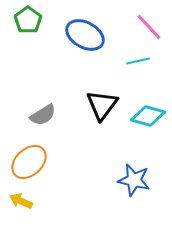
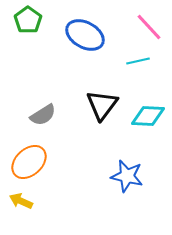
cyan diamond: rotated 12 degrees counterclockwise
blue star: moved 7 px left, 4 px up
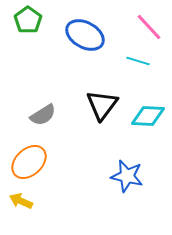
cyan line: rotated 30 degrees clockwise
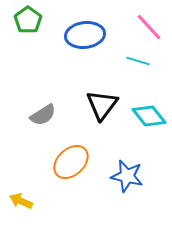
blue ellipse: rotated 36 degrees counterclockwise
cyan diamond: moved 1 px right; rotated 48 degrees clockwise
orange ellipse: moved 42 px right
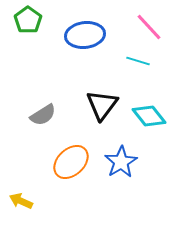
blue star: moved 6 px left, 14 px up; rotated 28 degrees clockwise
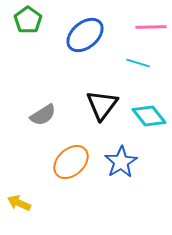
pink line: moved 2 px right; rotated 48 degrees counterclockwise
blue ellipse: rotated 33 degrees counterclockwise
cyan line: moved 2 px down
yellow arrow: moved 2 px left, 2 px down
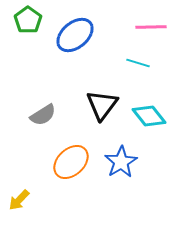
blue ellipse: moved 10 px left
yellow arrow: moved 3 px up; rotated 70 degrees counterclockwise
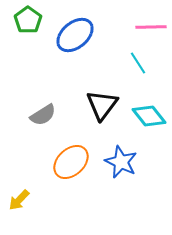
cyan line: rotated 40 degrees clockwise
blue star: rotated 16 degrees counterclockwise
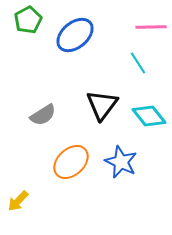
green pentagon: rotated 8 degrees clockwise
yellow arrow: moved 1 px left, 1 px down
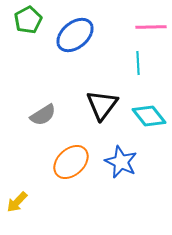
cyan line: rotated 30 degrees clockwise
yellow arrow: moved 1 px left, 1 px down
